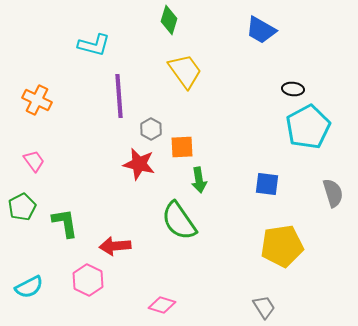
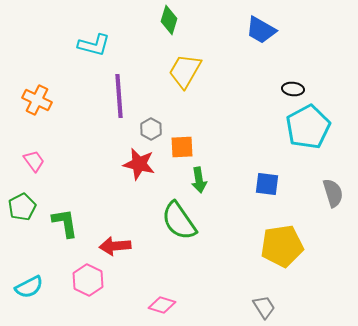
yellow trapezoid: rotated 114 degrees counterclockwise
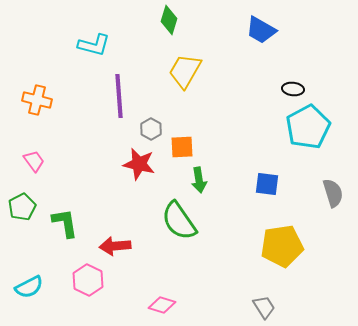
orange cross: rotated 12 degrees counterclockwise
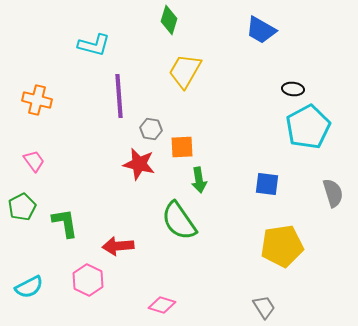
gray hexagon: rotated 20 degrees counterclockwise
red arrow: moved 3 px right
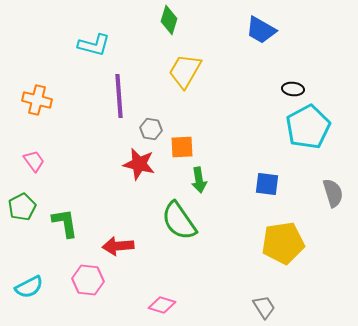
yellow pentagon: moved 1 px right, 3 px up
pink hexagon: rotated 20 degrees counterclockwise
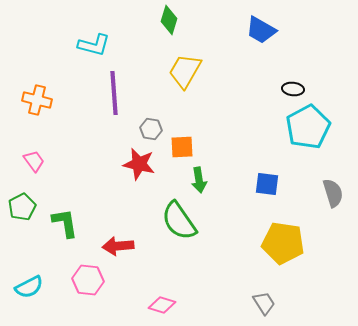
purple line: moved 5 px left, 3 px up
yellow pentagon: rotated 18 degrees clockwise
gray trapezoid: moved 4 px up
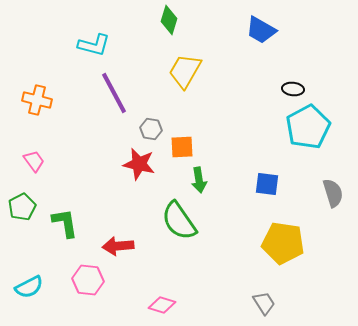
purple line: rotated 24 degrees counterclockwise
